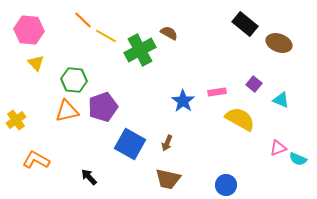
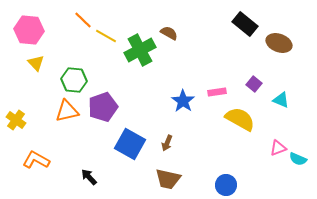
yellow cross: rotated 18 degrees counterclockwise
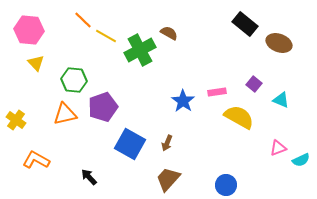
orange triangle: moved 2 px left, 3 px down
yellow semicircle: moved 1 px left, 2 px up
cyan semicircle: moved 3 px right, 1 px down; rotated 48 degrees counterclockwise
brown trapezoid: rotated 120 degrees clockwise
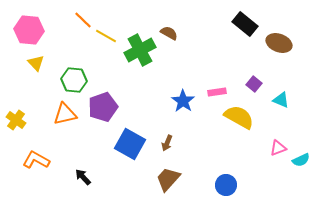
black arrow: moved 6 px left
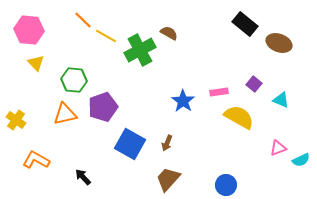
pink rectangle: moved 2 px right
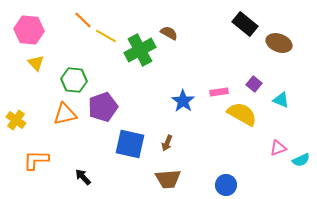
yellow semicircle: moved 3 px right, 3 px up
blue square: rotated 16 degrees counterclockwise
orange L-shape: rotated 28 degrees counterclockwise
brown trapezoid: rotated 136 degrees counterclockwise
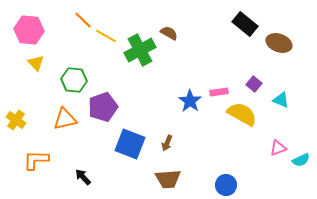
blue star: moved 7 px right
orange triangle: moved 5 px down
blue square: rotated 8 degrees clockwise
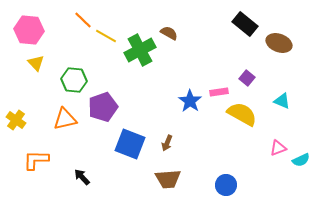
purple square: moved 7 px left, 6 px up
cyan triangle: moved 1 px right, 1 px down
black arrow: moved 1 px left
